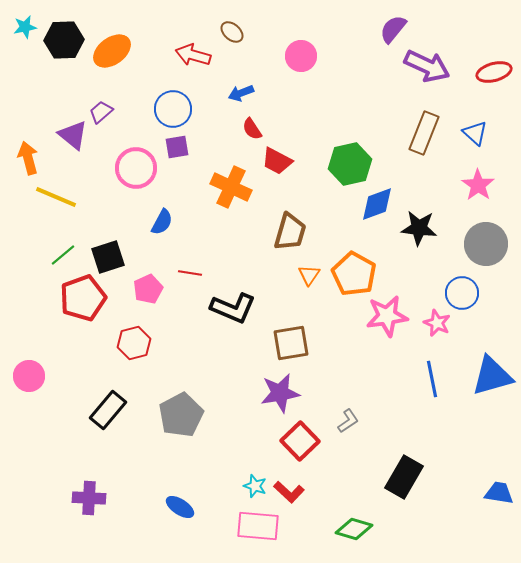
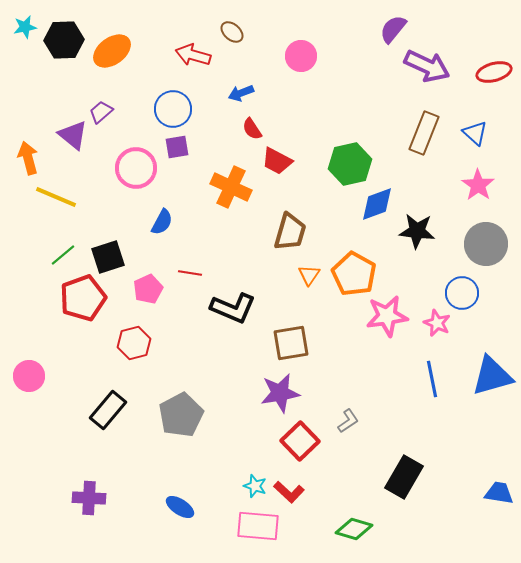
black star at (419, 228): moved 2 px left, 3 px down
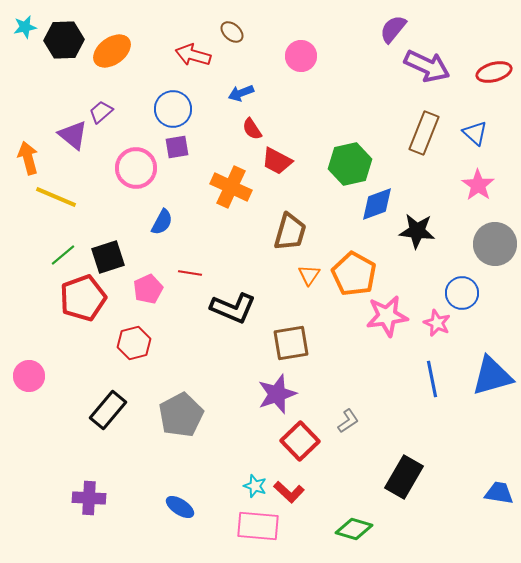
gray circle at (486, 244): moved 9 px right
purple star at (280, 393): moved 3 px left, 1 px down; rotated 9 degrees counterclockwise
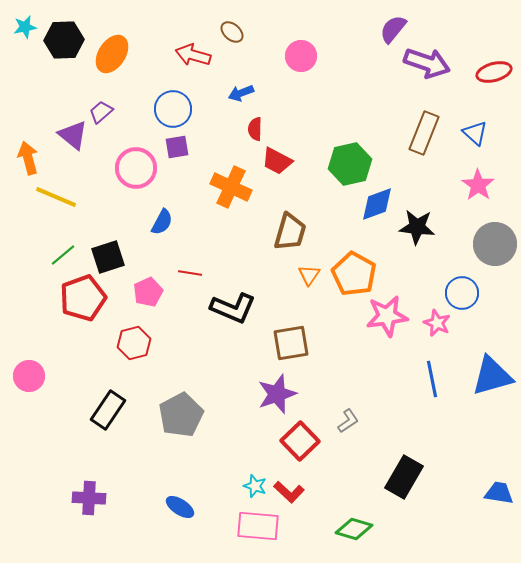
orange ellipse at (112, 51): moved 3 px down; rotated 21 degrees counterclockwise
purple arrow at (427, 66): moved 3 px up; rotated 6 degrees counterclockwise
red semicircle at (252, 129): moved 3 px right; rotated 35 degrees clockwise
black star at (417, 231): moved 4 px up
pink pentagon at (148, 289): moved 3 px down
black rectangle at (108, 410): rotated 6 degrees counterclockwise
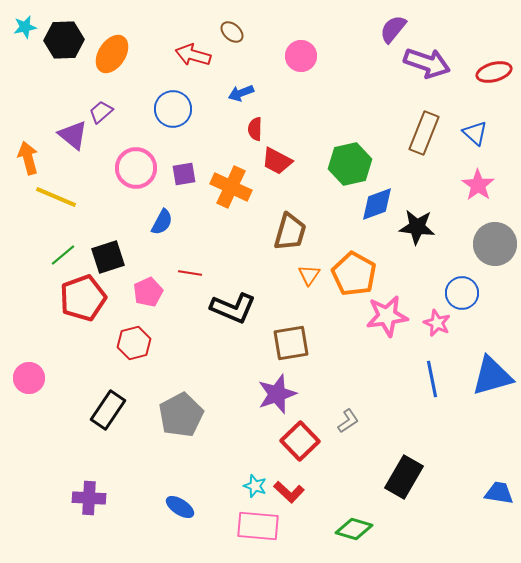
purple square at (177, 147): moved 7 px right, 27 px down
pink circle at (29, 376): moved 2 px down
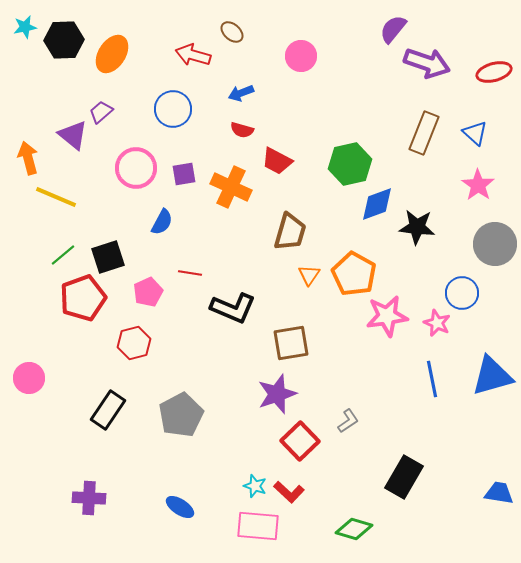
red semicircle at (255, 129): moved 13 px left, 1 px down; rotated 75 degrees counterclockwise
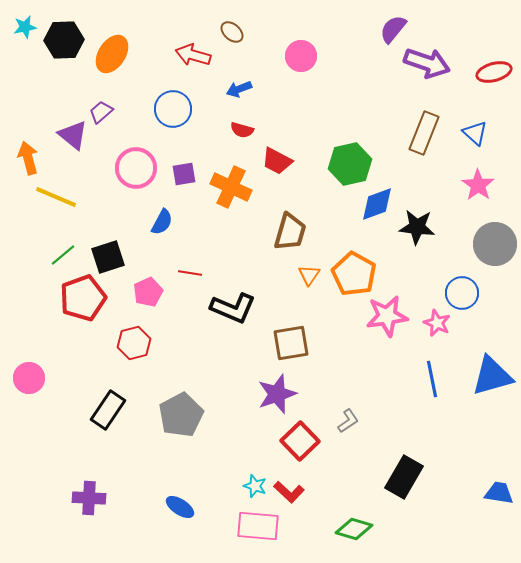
blue arrow at (241, 93): moved 2 px left, 4 px up
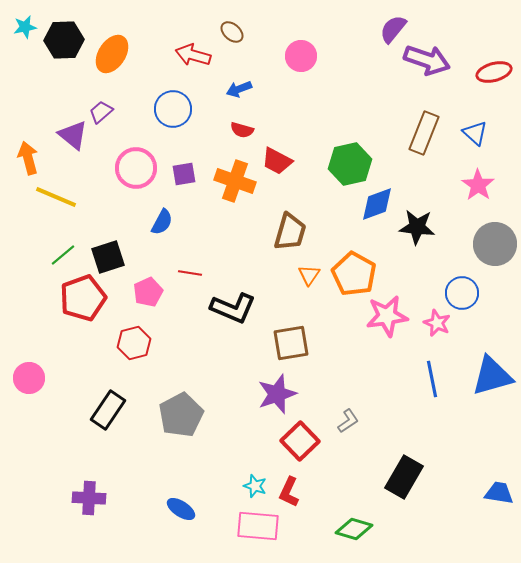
purple arrow at (427, 63): moved 3 px up
orange cross at (231, 187): moved 4 px right, 6 px up; rotated 6 degrees counterclockwise
red L-shape at (289, 492): rotated 72 degrees clockwise
blue ellipse at (180, 507): moved 1 px right, 2 px down
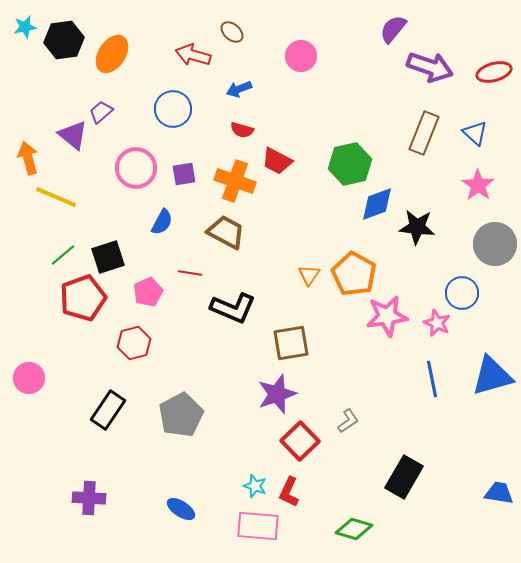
black hexagon at (64, 40): rotated 6 degrees counterclockwise
purple arrow at (427, 60): moved 3 px right, 7 px down
brown trapezoid at (290, 232): moved 64 px left; rotated 78 degrees counterclockwise
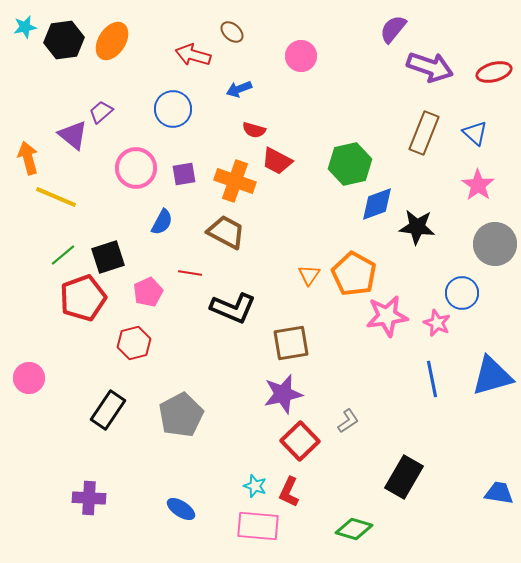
orange ellipse at (112, 54): moved 13 px up
red semicircle at (242, 130): moved 12 px right
purple star at (277, 394): moved 6 px right; rotated 6 degrees clockwise
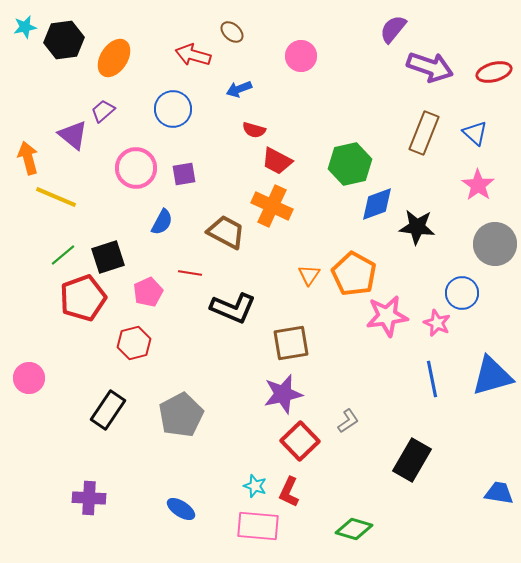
orange ellipse at (112, 41): moved 2 px right, 17 px down
purple trapezoid at (101, 112): moved 2 px right, 1 px up
orange cross at (235, 181): moved 37 px right, 25 px down; rotated 6 degrees clockwise
black rectangle at (404, 477): moved 8 px right, 17 px up
